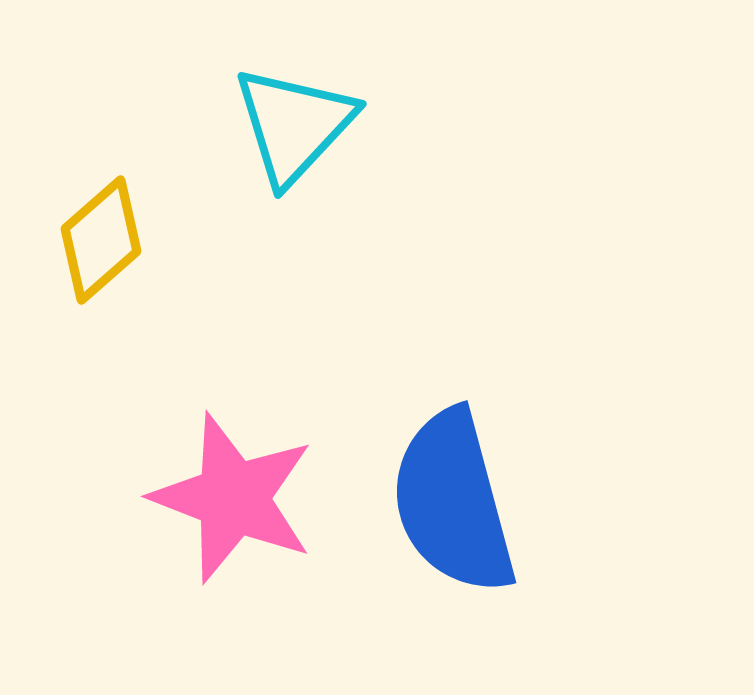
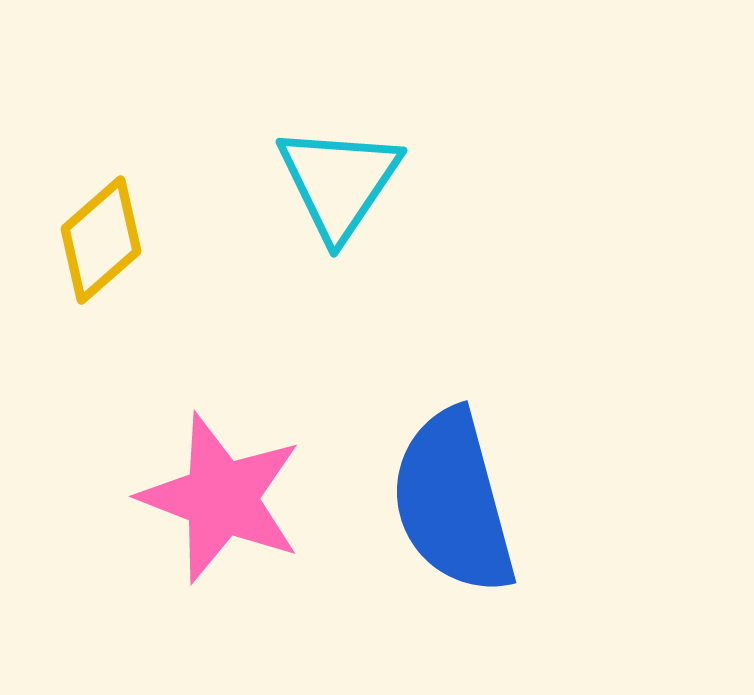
cyan triangle: moved 45 px right, 57 px down; rotated 9 degrees counterclockwise
pink star: moved 12 px left
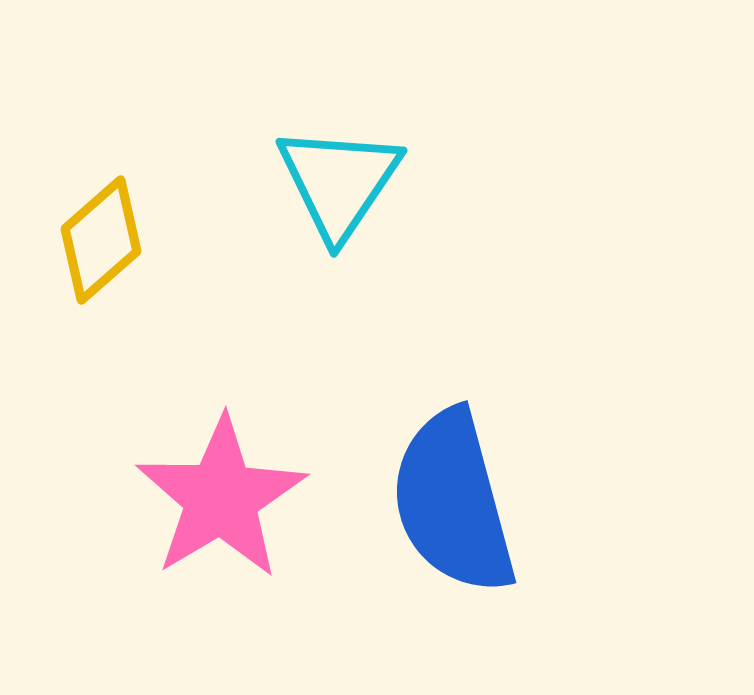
pink star: rotated 20 degrees clockwise
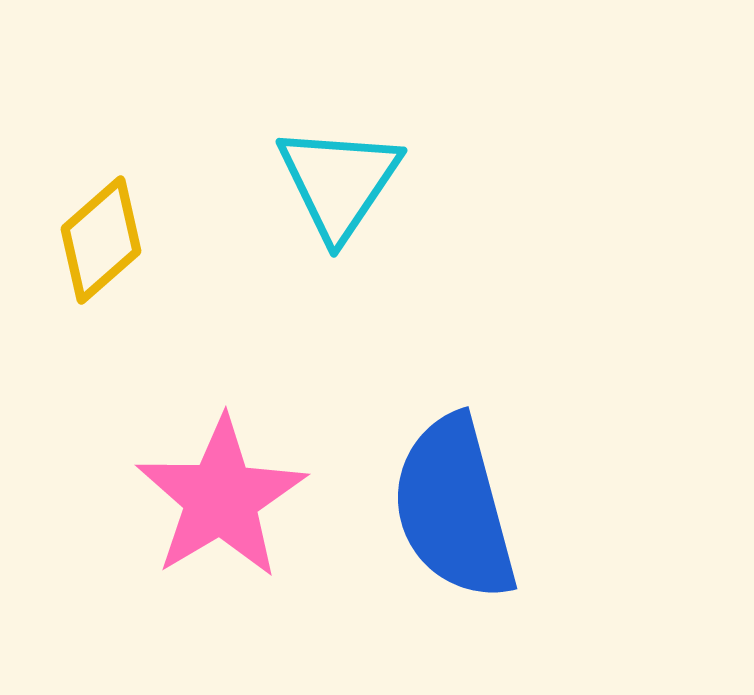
blue semicircle: moved 1 px right, 6 px down
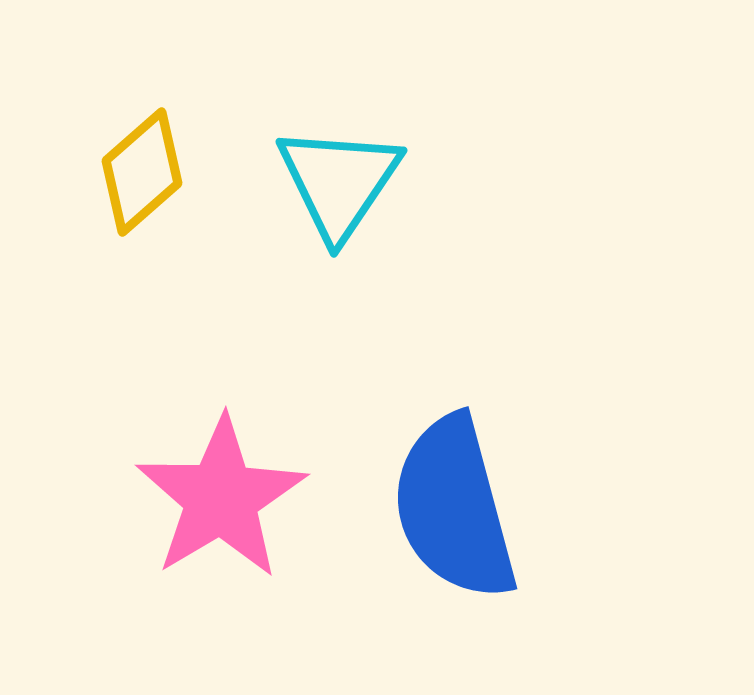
yellow diamond: moved 41 px right, 68 px up
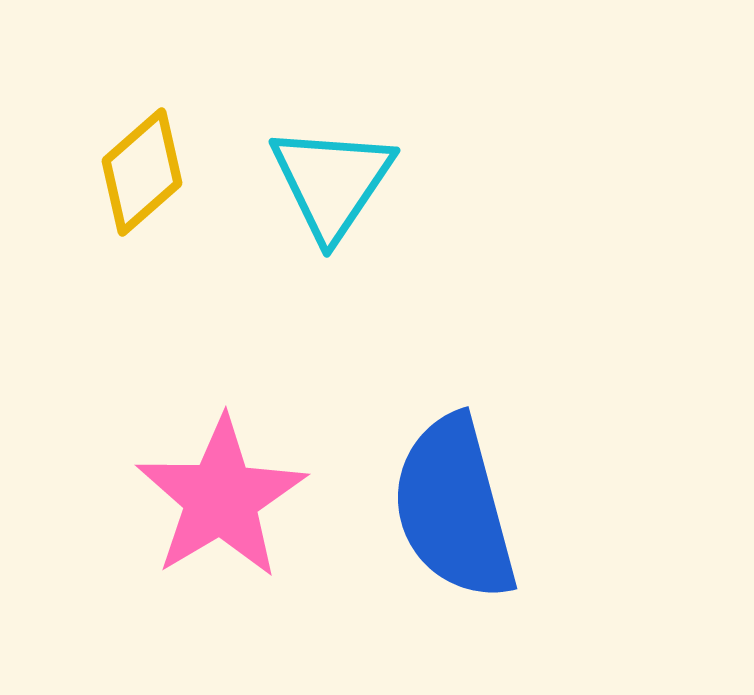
cyan triangle: moved 7 px left
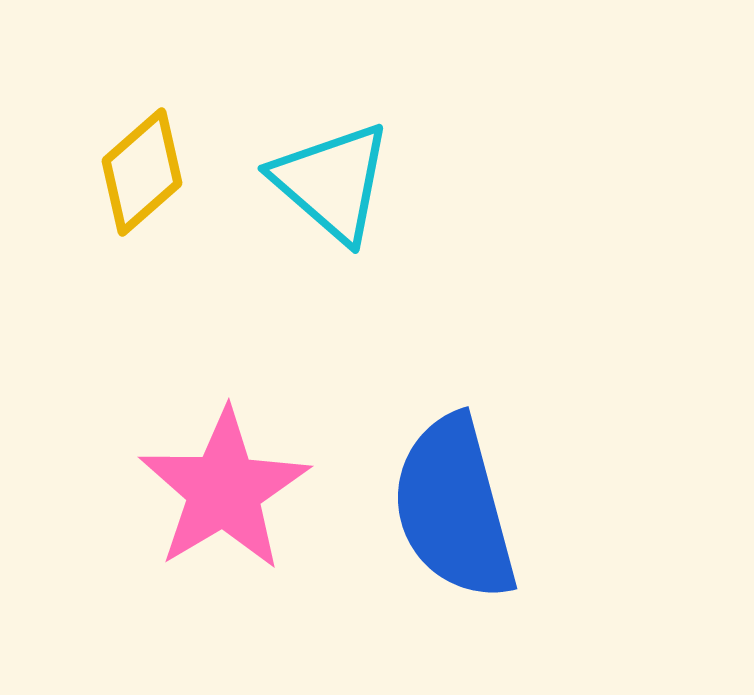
cyan triangle: rotated 23 degrees counterclockwise
pink star: moved 3 px right, 8 px up
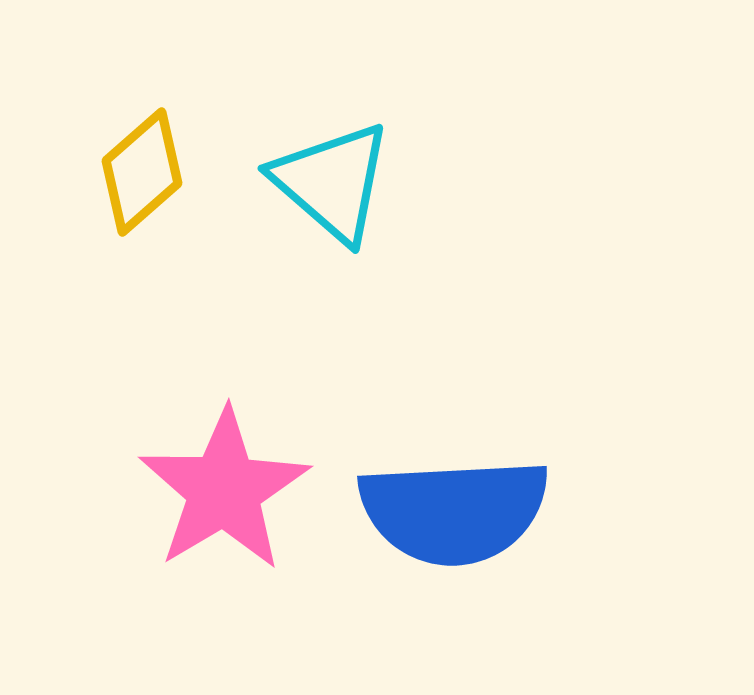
blue semicircle: moved 3 px down; rotated 78 degrees counterclockwise
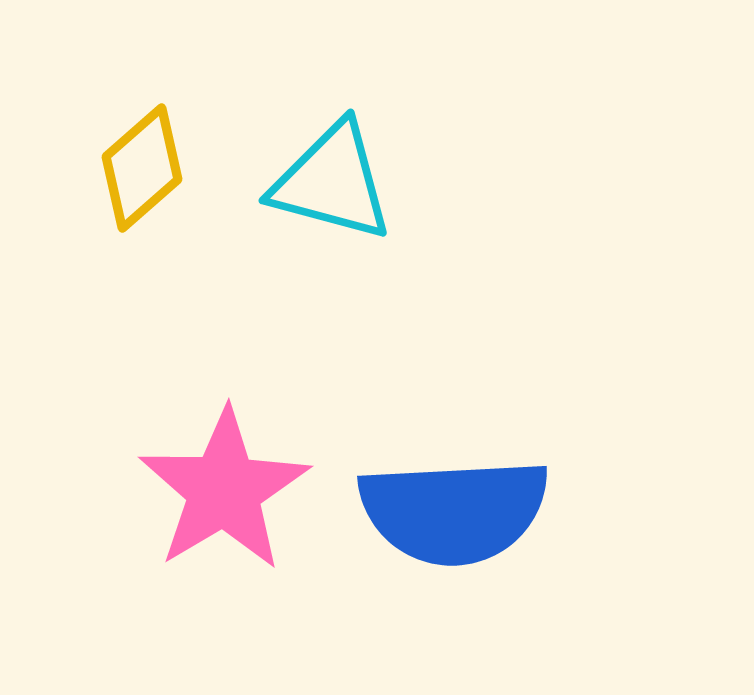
yellow diamond: moved 4 px up
cyan triangle: rotated 26 degrees counterclockwise
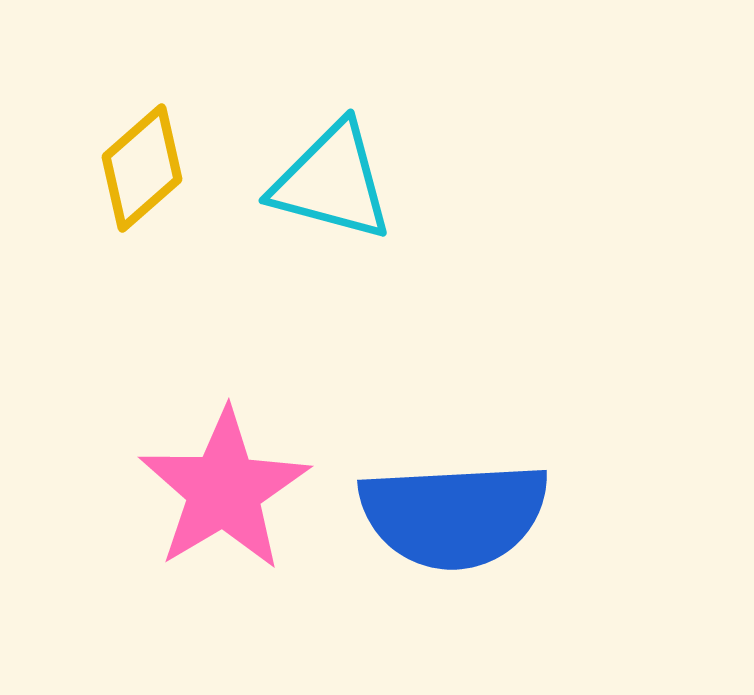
blue semicircle: moved 4 px down
